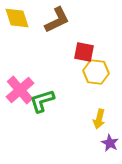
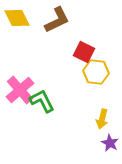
yellow diamond: rotated 8 degrees counterclockwise
red square: rotated 15 degrees clockwise
green L-shape: rotated 80 degrees clockwise
yellow arrow: moved 3 px right
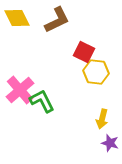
purple star: rotated 12 degrees counterclockwise
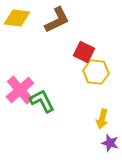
yellow diamond: rotated 56 degrees counterclockwise
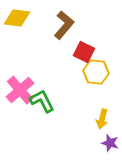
brown L-shape: moved 7 px right, 5 px down; rotated 24 degrees counterclockwise
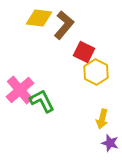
yellow diamond: moved 22 px right
yellow hexagon: rotated 20 degrees clockwise
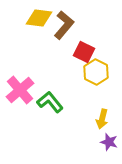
green L-shape: moved 8 px right, 1 px down; rotated 12 degrees counterclockwise
purple star: moved 1 px left, 1 px up
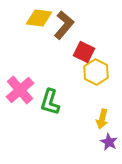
green L-shape: rotated 124 degrees counterclockwise
purple star: rotated 12 degrees clockwise
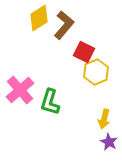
yellow diamond: rotated 40 degrees counterclockwise
yellow hexagon: rotated 10 degrees clockwise
yellow arrow: moved 2 px right
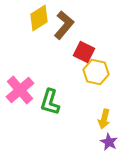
yellow hexagon: rotated 25 degrees counterclockwise
